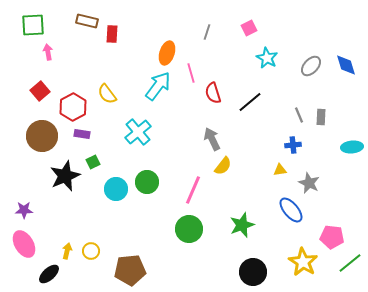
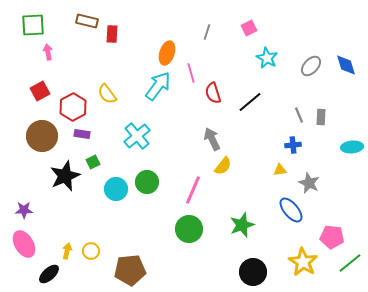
red square at (40, 91): rotated 12 degrees clockwise
cyan cross at (138, 132): moved 1 px left, 4 px down
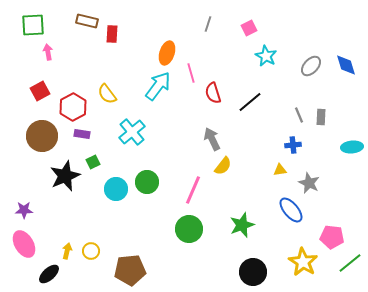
gray line at (207, 32): moved 1 px right, 8 px up
cyan star at (267, 58): moved 1 px left, 2 px up
cyan cross at (137, 136): moved 5 px left, 4 px up
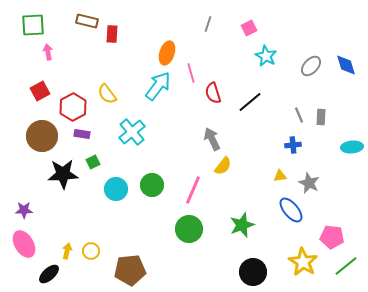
yellow triangle at (280, 170): moved 6 px down
black star at (65, 176): moved 2 px left, 2 px up; rotated 20 degrees clockwise
green circle at (147, 182): moved 5 px right, 3 px down
green line at (350, 263): moved 4 px left, 3 px down
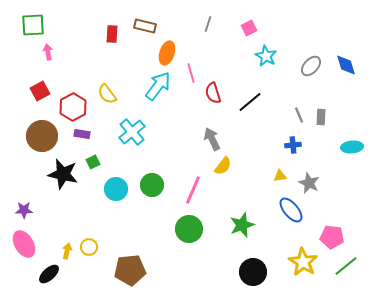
brown rectangle at (87, 21): moved 58 px right, 5 px down
black star at (63, 174): rotated 16 degrees clockwise
yellow circle at (91, 251): moved 2 px left, 4 px up
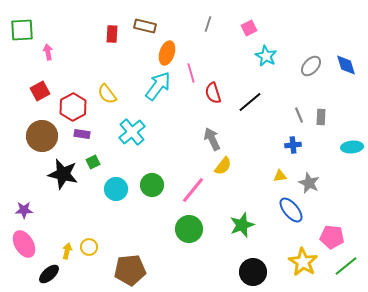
green square at (33, 25): moved 11 px left, 5 px down
pink line at (193, 190): rotated 16 degrees clockwise
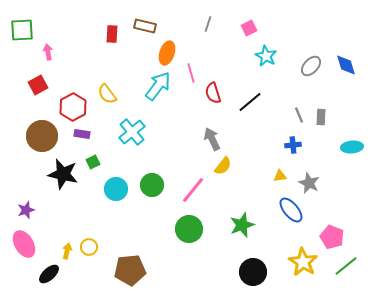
red square at (40, 91): moved 2 px left, 6 px up
purple star at (24, 210): moved 2 px right; rotated 18 degrees counterclockwise
pink pentagon at (332, 237): rotated 15 degrees clockwise
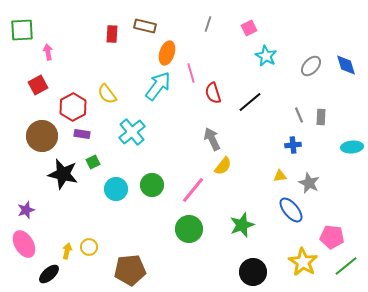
pink pentagon at (332, 237): rotated 15 degrees counterclockwise
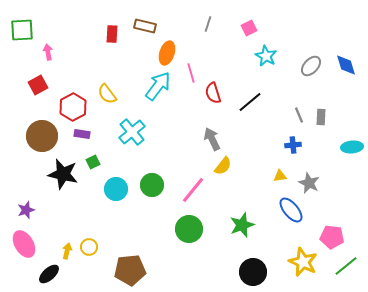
yellow star at (303, 262): rotated 8 degrees counterclockwise
